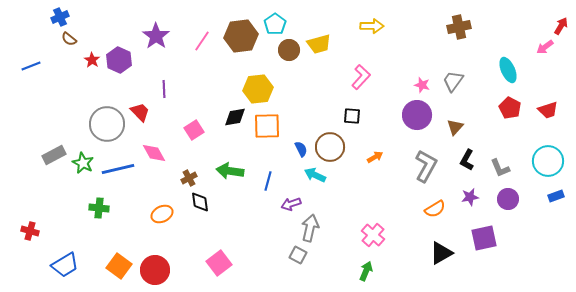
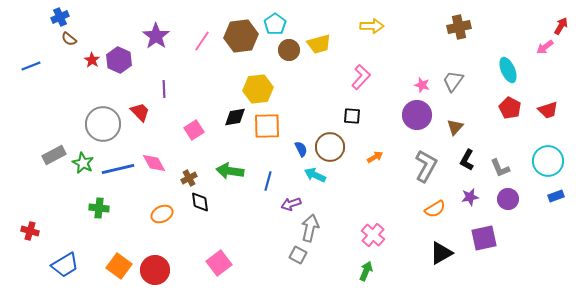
gray circle at (107, 124): moved 4 px left
pink diamond at (154, 153): moved 10 px down
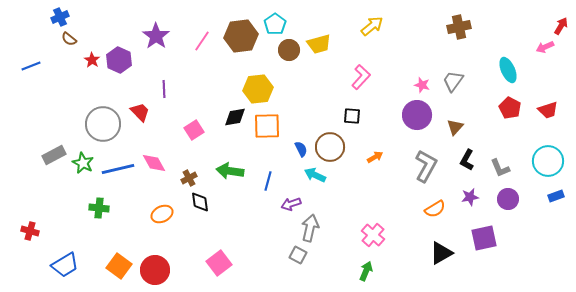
yellow arrow at (372, 26): rotated 40 degrees counterclockwise
pink arrow at (545, 47): rotated 12 degrees clockwise
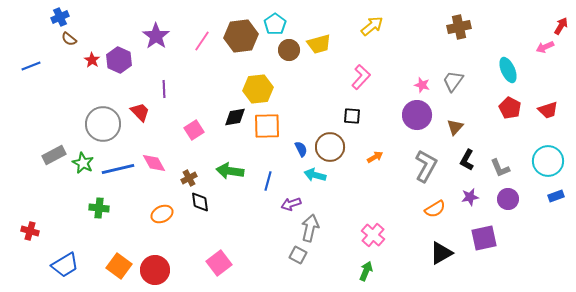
cyan arrow at (315, 175): rotated 10 degrees counterclockwise
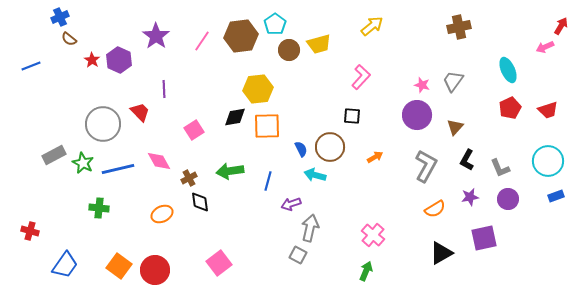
red pentagon at (510, 108): rotated 20 degrees clockwise
pink diamond at (154, 163): moved 5 px right, 2 px up
green arrow at (230, 171): rotated 16 degrees counterclockwise
blue trapezoid at (65, 265): rotated 24 degrees counterclockwise
